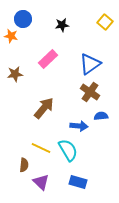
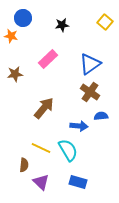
blue circle: moved 1 px up
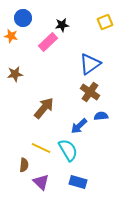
yellow square: rotated 28 degrees clockwise
pink rectangle: moved 17 px up
blue arrow: rotated 132 degrees clockwise
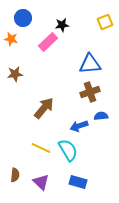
orange star: moved 3 px down
blue triangle: rotated 30 degrees clockwise
brown cross: rotated 36 degrees clockwise
blue arrow: rotated 24 degrees clockwise
brown semicircle: moved 9 px left, 10 px down
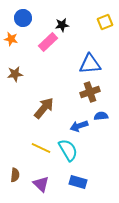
purple triangle: moved 2 px down
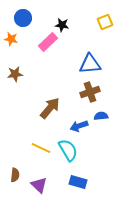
black star: rotated 16 degrees clockwise
brown arrow: moved 6 px right
purple triangle: moved 2 px left, 1 px down
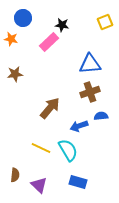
pink rectangle: moved 1 px right
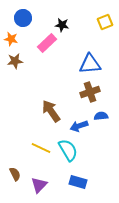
pink rectangle: moved 2 px left, 1 px down
brown star: moved 13 px up
brown arrow: moved 1 px right, 3 px down; rotated 75 degrees counterclockwise
brown semicircle: moved 1 px up; rotated 32 degrees counterclockwise
purple triangle: rotated 30 degrees clockwise
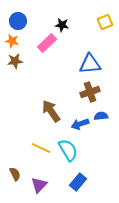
blue circle: moved 5 px left, 3 px down
orange star: moved 1 px right, 2 px down
blue arrow: moved 1 px right, 2 px up
blue rectangle: rotated 66 degrees counterclockwise
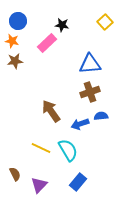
yellow square: rotated 21 degrees counterclockwise
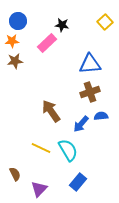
orange star: rotated 16 degrees counterclockwise
blue arrow: moved 1 px right; rotated 30 degrees counterclockwise
purple triangle: moved 4 px down
